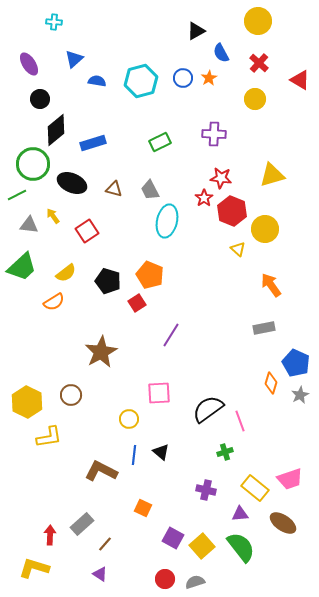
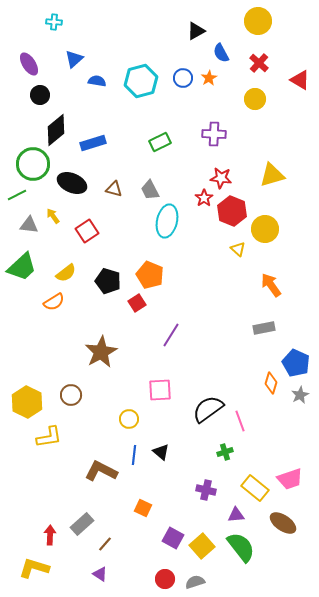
black circle at (40, 99): moved 4 px up
pink square at (159, 393): moved 1 px right, 3 px up
purple triangle at (240, 514): moved 4 px left, 1 px down
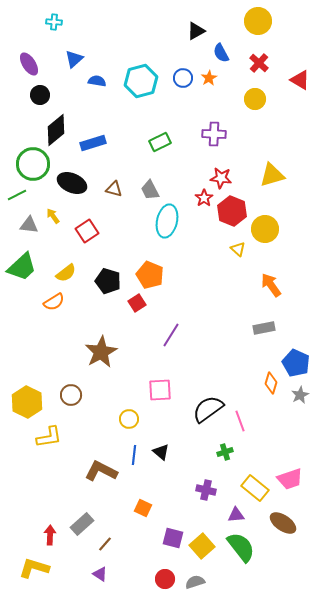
purple square at (173, 538): rotated 15 degrees counterclockwise
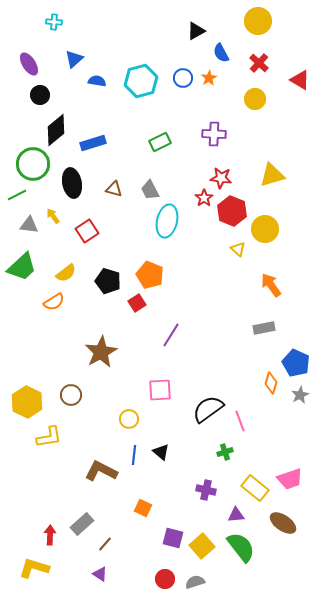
black ellipse at (72, 183): rotated 56 degrees clockwise
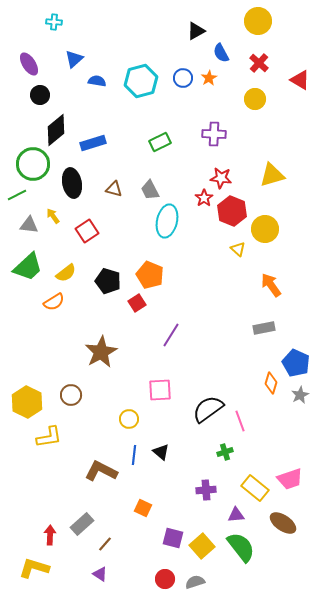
green trapezoid at (22, 267): moved 6 px right
purple cross at (206, 490): rotated 18 degrees counterclockwise
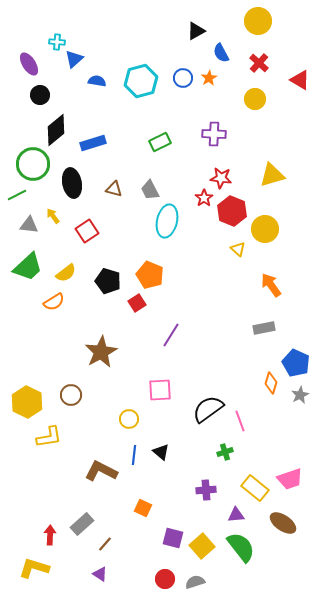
cyan cross at (54, 22): moved 3 px right, 20 px down
